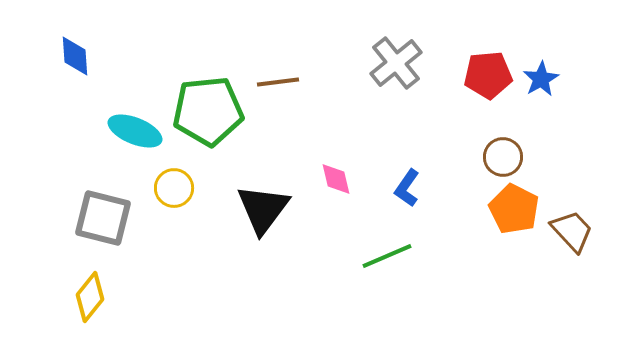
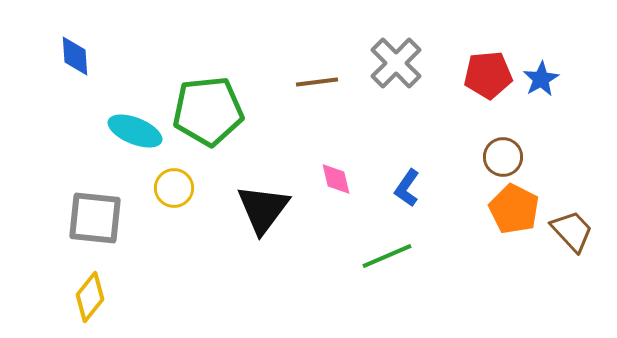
gray cross: rotated 6 degrees counterclockwise
brown line: moved 39 px right
gray square: moved 8 px left; rotated 8 degrees counterclockwise
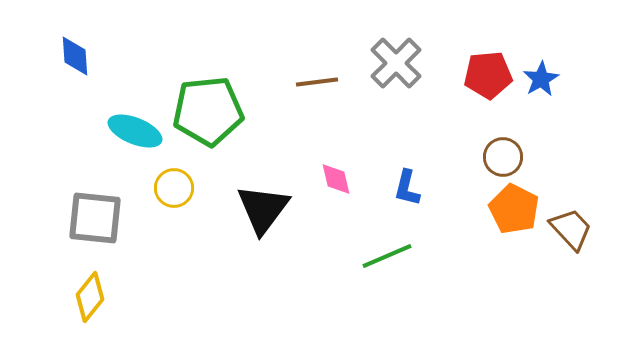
blue L-shape: rotated 21 degrees counterclockwise
brown trapezoid: moved 1 px left, 2 px up
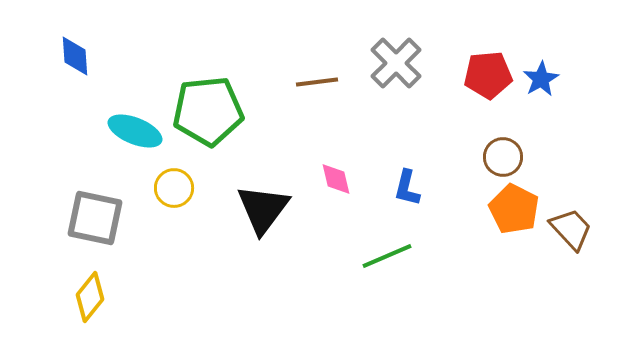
gray square: rotated 6 degrees clockwise
